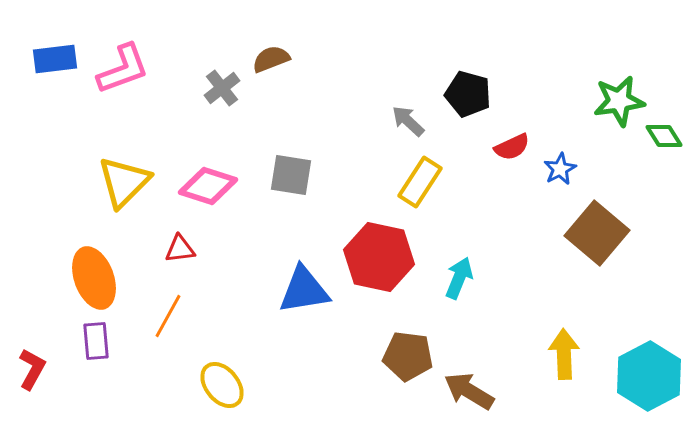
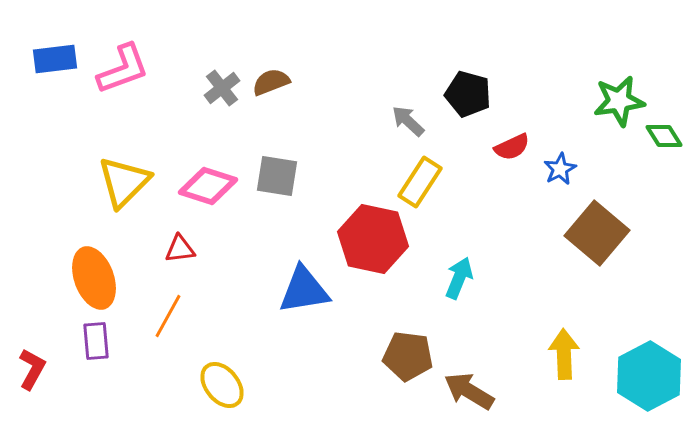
brown semicircle: moved 23 px down
gray square: moved 14 px left, 1 px down
red hexagon: moved 6 px left, 18 px up
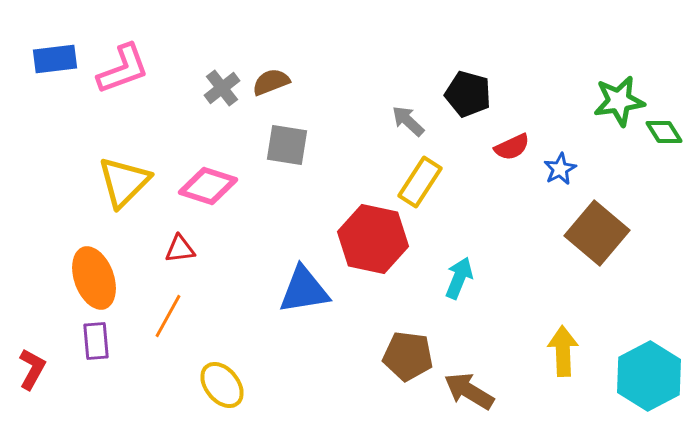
green diamond: moved 4 px up
gray square: moved 10 px right, 31 px up
yellow arrow: moved 1 px left, 3 px up
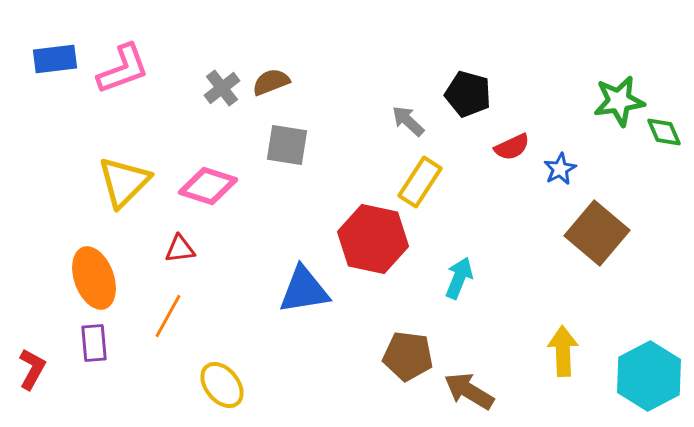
green diamond: rotated 9 degrees clockwise
purple rectangle: moved 2 px left, 2 px down
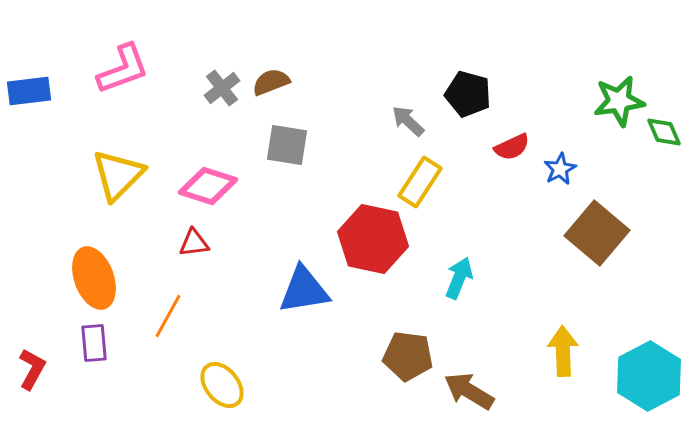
blue rectangle: moved 26 px left, 32 px down
yellow triangle: moved 6 px left, 7 px up
red triangle: moved 14 px right, 6 px up
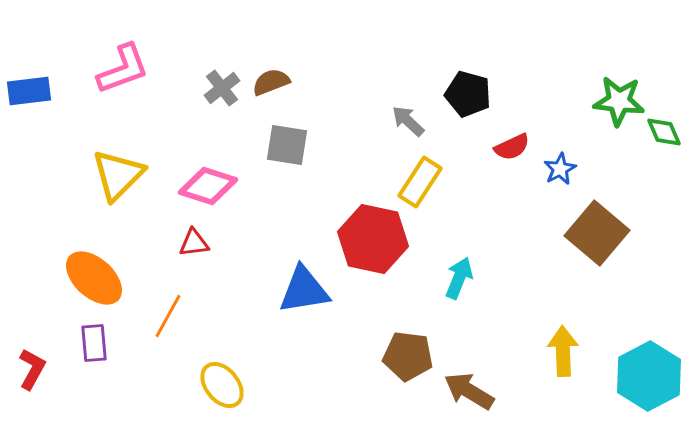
green star: rotated 15 degrees clockwise
orange ellipse: rotated 28 degrees counterclockwise
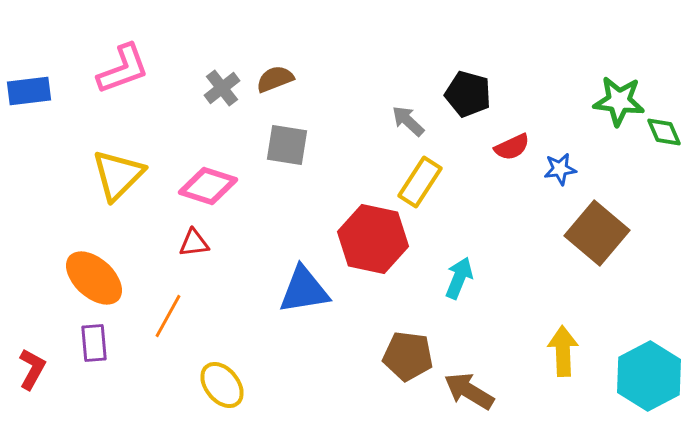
brown semicircle: moved 4 px right, 3 px up
blue star: rotated 20 degrees clockwise
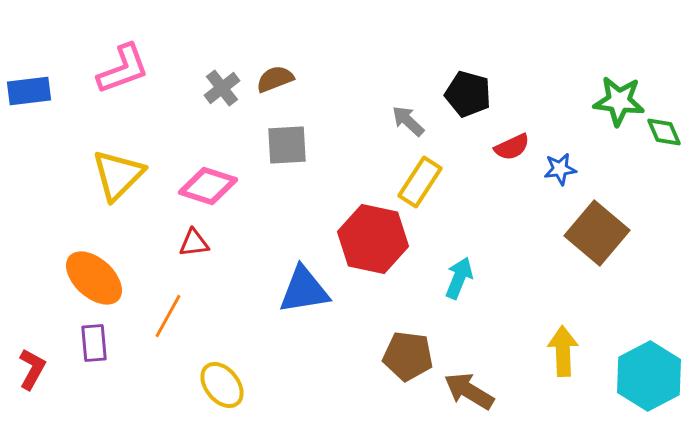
gray square: rotated 12 degrees counterclockwise
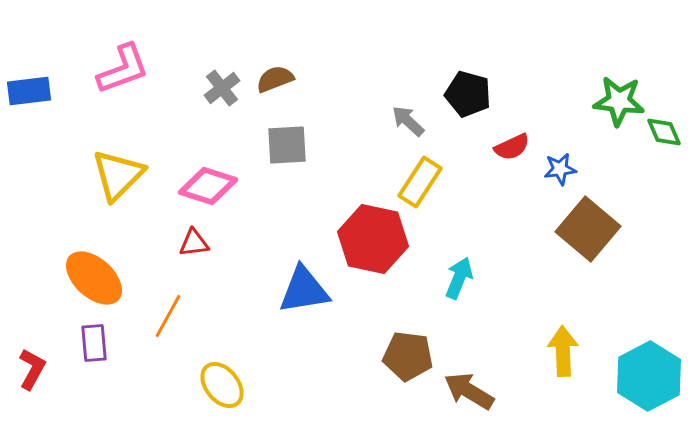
brown square: moved 9 px left, 4 px up
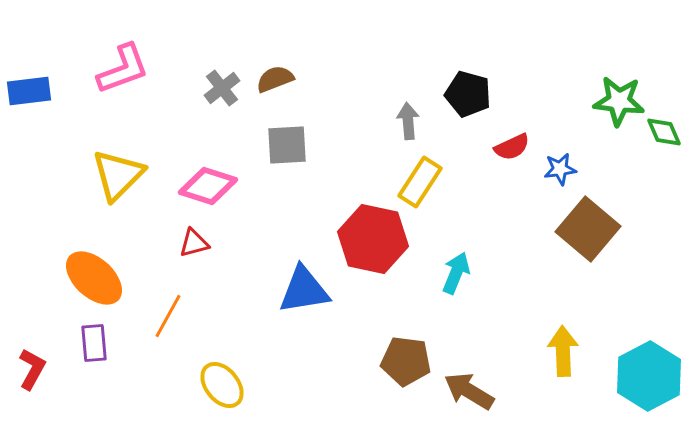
gray arrow: rotated 42 degrees clockwise
red triangle: rotated 8 degrees counterclockwise
cyan arrow: moved 3 px left, 5 px up
brown pentagon: moved 2 px left, 5 px down
